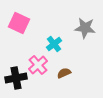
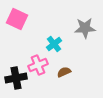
pink square: moved 2 px left, 4 px up
gray star: rotated 10 degrees counterclockwise
pink cross: rotated 18 degrees clockwise
brown semicircle: moved 1 px up
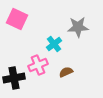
gray star: moved 7 px left, 1 px up
brown semicircle: moved 2 px right
black cross: moved 2 px left
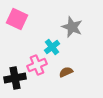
gray star: moved 6 px left; rotated 25 degrees clockwise
cyan cross: moved 2 px left, 3 px down
pink cross: moved 1 px left
black cross: moved 1 px right
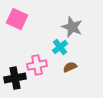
cyan cross: moved 8 px right
pink cross: rotated 12 degrees clockwise
brown semicircle: moved 4 px right, 5 px up
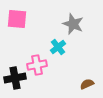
pink square: rotated 20 degrees counterclockwise
gray star: moved 1 px right, 3 px up
cyan cross: moved 2 px left
brown semicircle: moved 17 px right, 17 px down
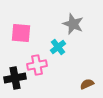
pink square: moved 4 px right, 14 px down
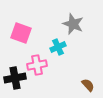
pink square: rotated 15 degrees clockwise
cyan cross: rotated 14 degrees clockwise
brown semicircle: moved 1 px right, 1 px down; rotated 72 degrees clockwise
